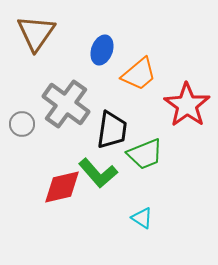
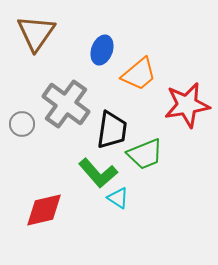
red star: rotated 27 degrees clockwise
red diamond: moved 18 px left, 23 px down
cyan triangle: moved 24 px left, 20 px up
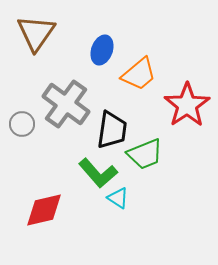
red star: rotated 24 degrees counterclockwise
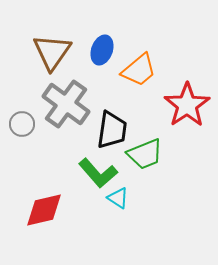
brown triangle: moved 16 px right, 19 px down
orange trapezoid: moved 4 px up
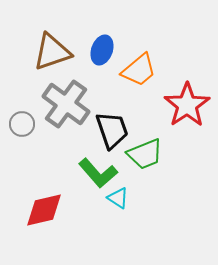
brown triangle: rotated 36 degrees clockwise
black trapezoid: rotated 27 degrees counterclockwise
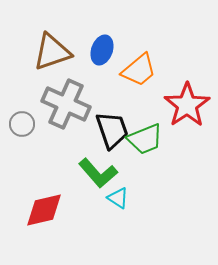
gray cross: rotated 12 degrees counterclockwise
green trapezoid: moved 15 px up
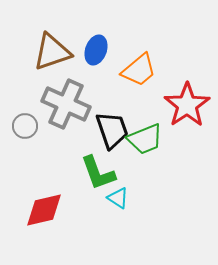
blue ellipse: moved 6 px left
gray circle: moved 3 px right, 2 px down
green L-shape: rotated 21 degrees clockwise
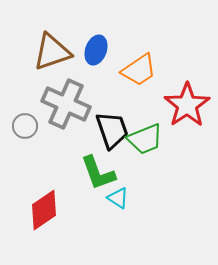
orange trapezoid: rotated 6 degrees clockwise
red diamond: rotated 21 degrees counterclockwise
